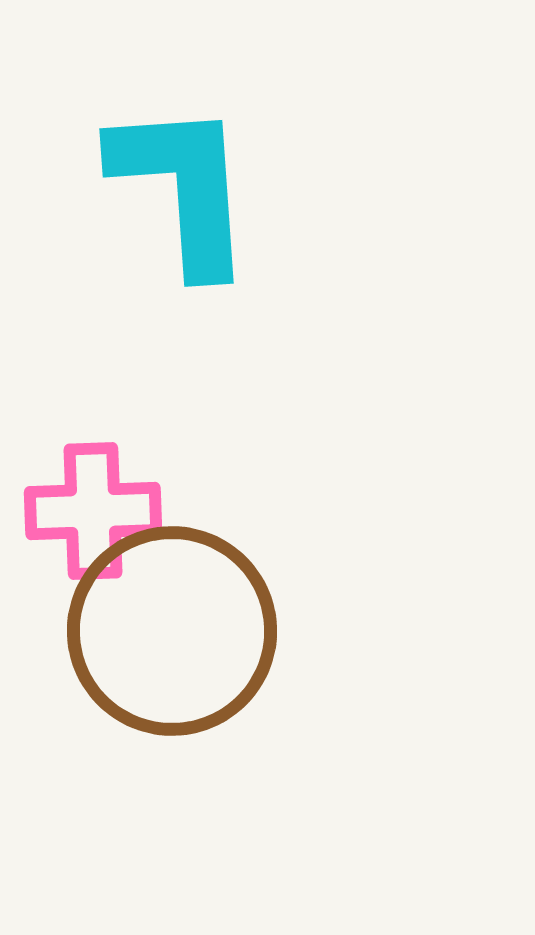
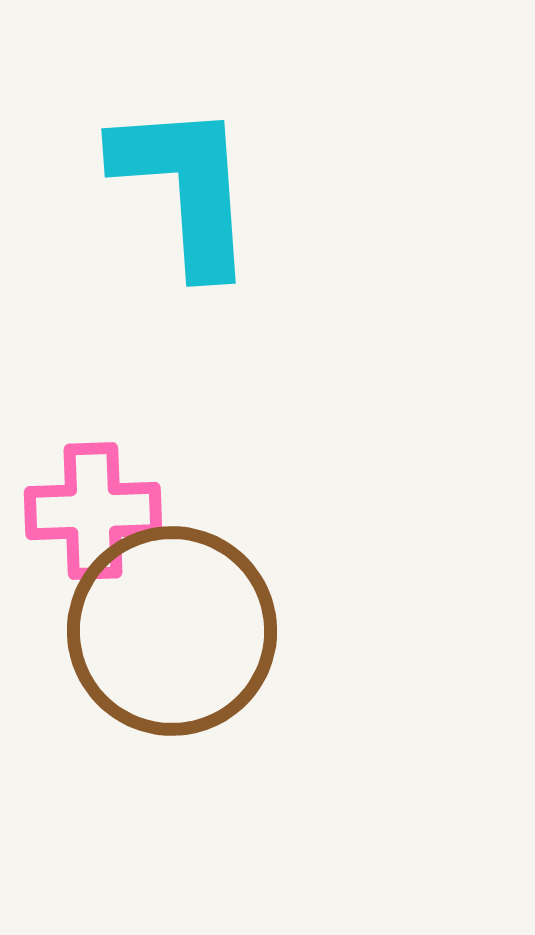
cyan L-shape: moved 2 px right
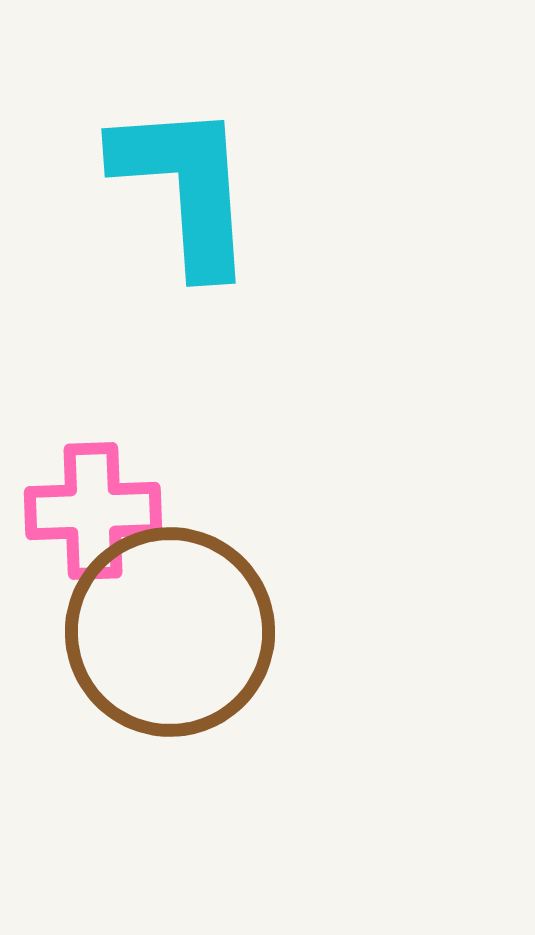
brown circle: moved 2 px left, 1 px down
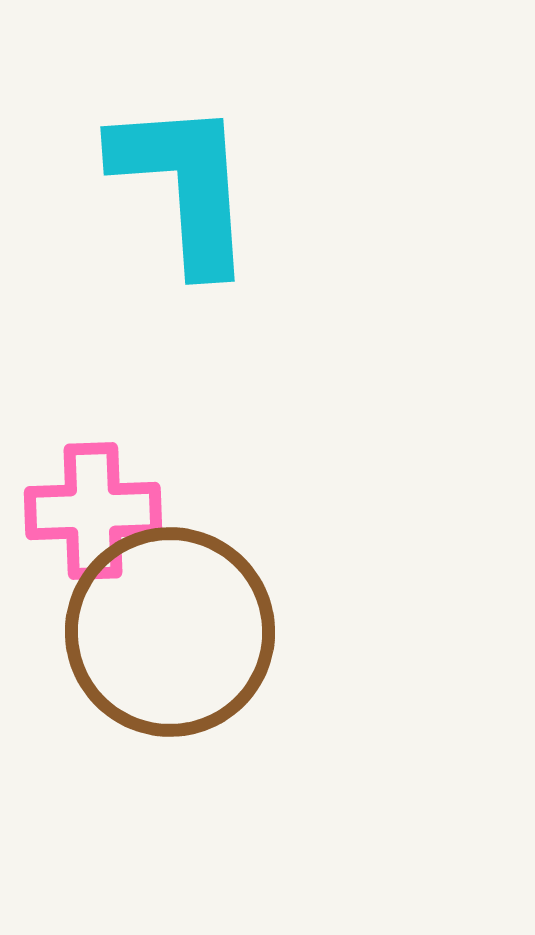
cyan L-shape: moved 1 px left, 2 px up
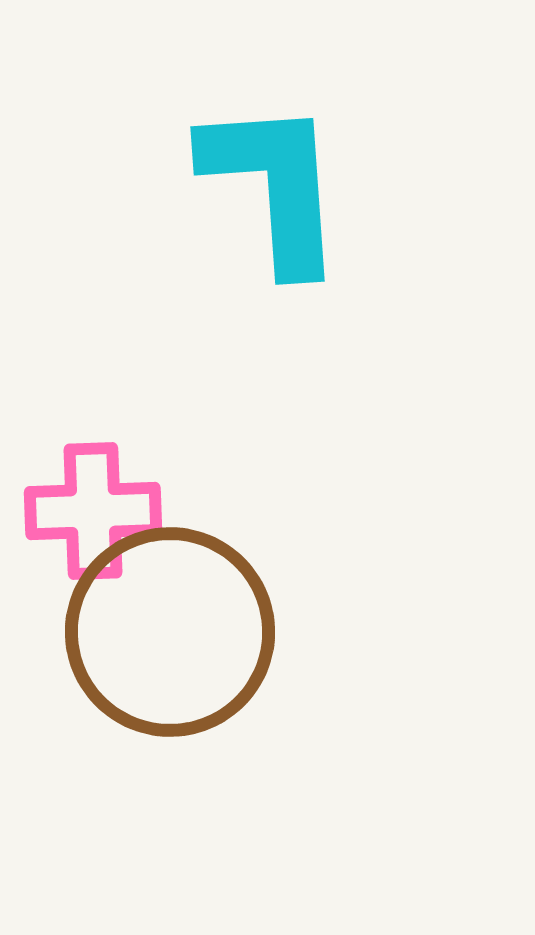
cyan L-shape: moved 90 px right
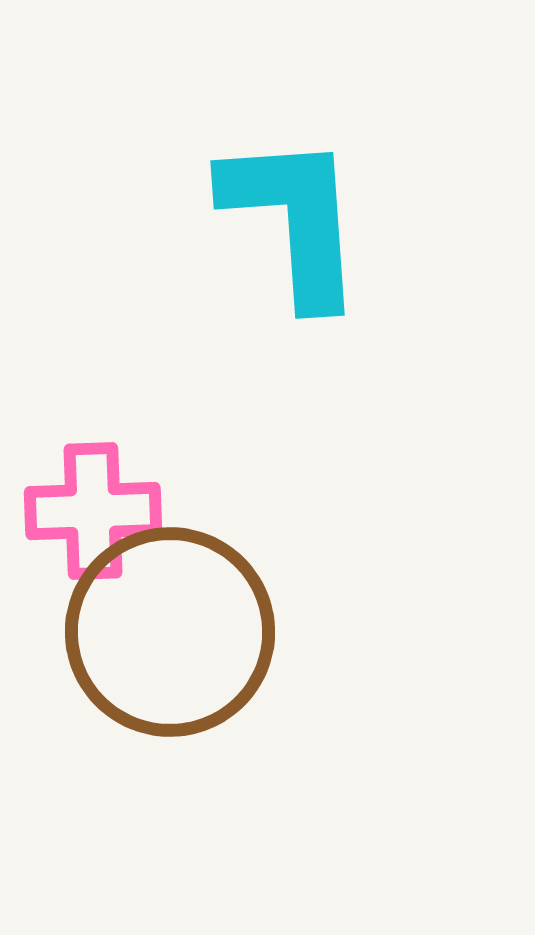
cyan L-shape: moved 20 px right, 34 px down
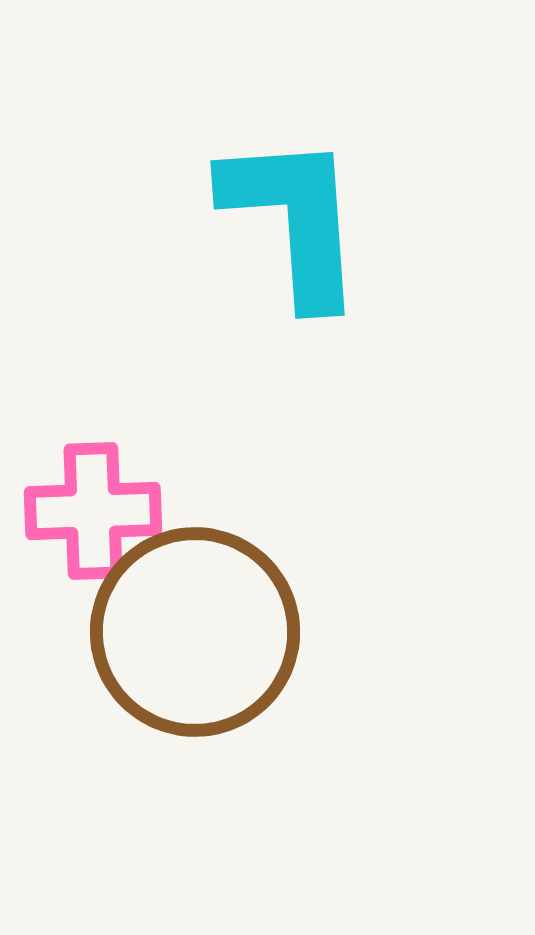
brown circle: moved 25 px right
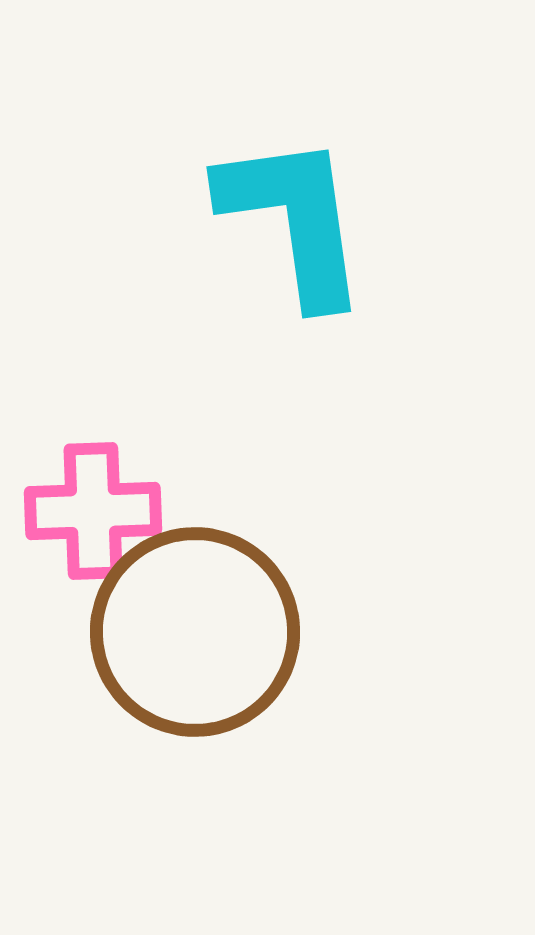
cyan L-shape: rotated 4 degrees counterclockwise
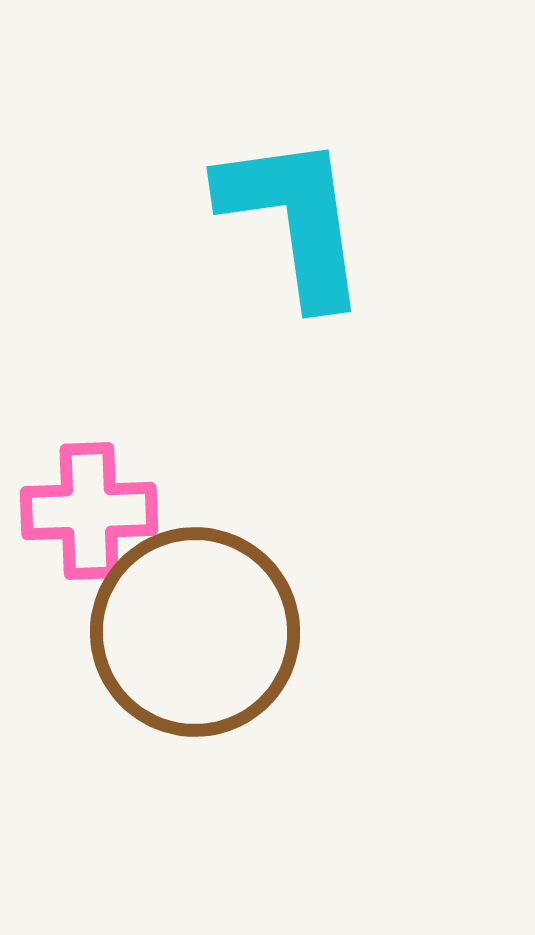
pink cross: moved 4 px left
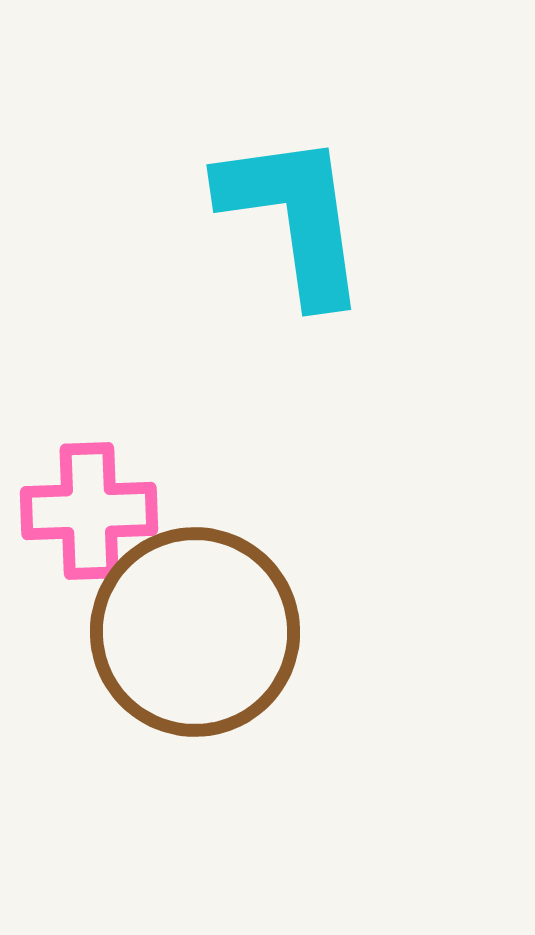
cyan L-shape: moved 2 px up
